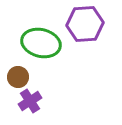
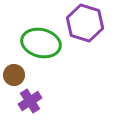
purple hexagon: moved 1 px up; rotated 21 degrees clockwise
brown circle: moved 4 px left, 2 px up
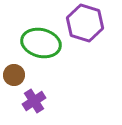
purple cross: moved 4 px right
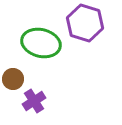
brown circle: moved 1 px left, 4 px down
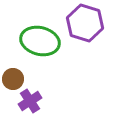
green ellipse: moved 1 px left, 2 px up
purple cross: moved 4 px left
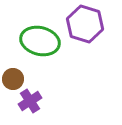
purple hexagon: moved 1 px down
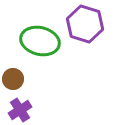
purple cross: moved 10 px left, 9 px down
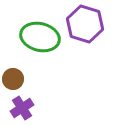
green ellipse: moved 4 px up
purple cross: moved 2 px right, 2 px up
